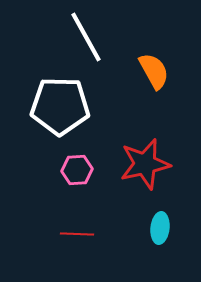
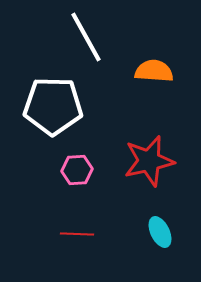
orange semicircle: rotated 57 degrees counterclockwise
white pentagon: moved 7 px left
red star: moved 4 px right, 3 px up
cyan ellipse: moved 4 px down; rotated 32 degrees counterclockwise
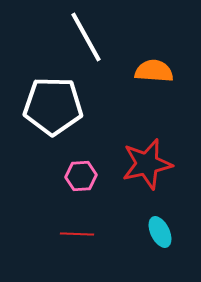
red star: moved 2 px left, 3 px down
pink hexagon: moved 4 px right, 6 px down
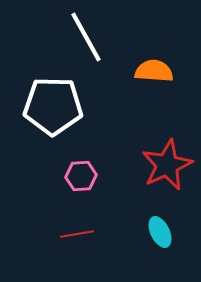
red star: moved 20 px right, 1 px down; rotated 12 degrees counterclockwise
red line: rotated 12 degrees counterclockwise
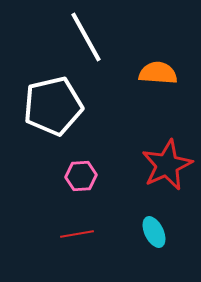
orange semicircle: moved 4 px right, 2 px down
white pentagon: rotated 14 degrees counterclockwise
cyan ellipse: moved 6 px left
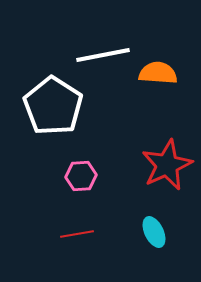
white line: moved 17 px right, 18 px down; rotated 72 degrees counterclockwise
white pentagon: rotated 26 degrees counterclockwise
